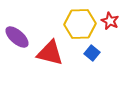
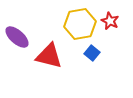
yellow hexagon: rotated 8 degrees counterclockwise
red triangle: moved 1 px left, 3 px down
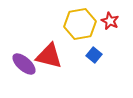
purple ellipse: moved 7 px right, 27 px down
blue square: moved 2 px right, 2 px down
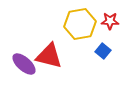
red star: rotated 24 degrees counterclockwise
blue square: moved 9 px right, 4 px up
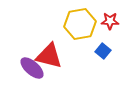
purple ellipse: moved 8 px right, 4 px down
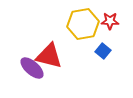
yellow hexagon: moved 3 px right
